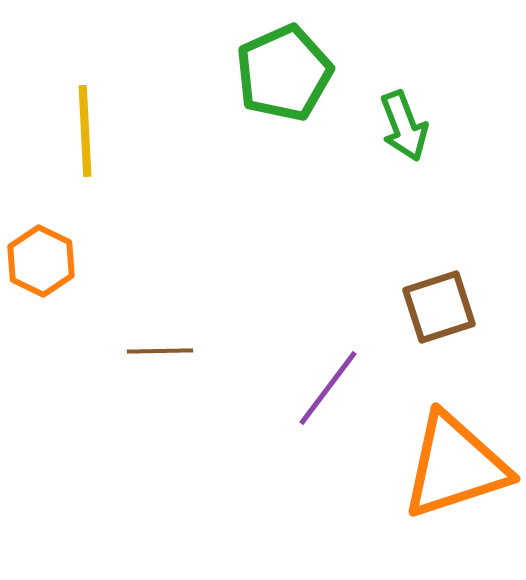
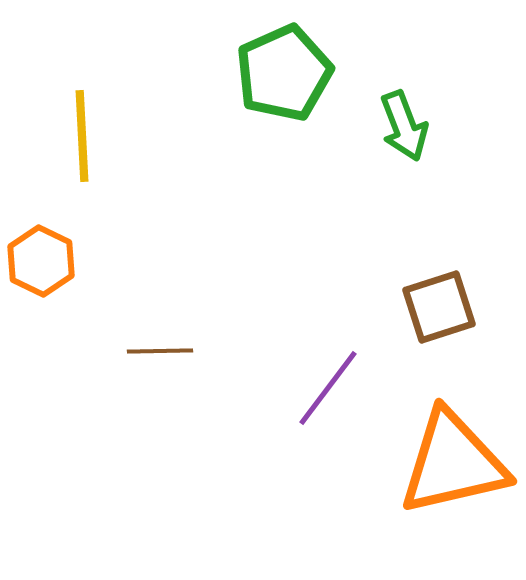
yellow line: moved 3 px left, 5 px down
orange triangle: moved 2 px left, 3 px up; rotated 5 degrees clockwise
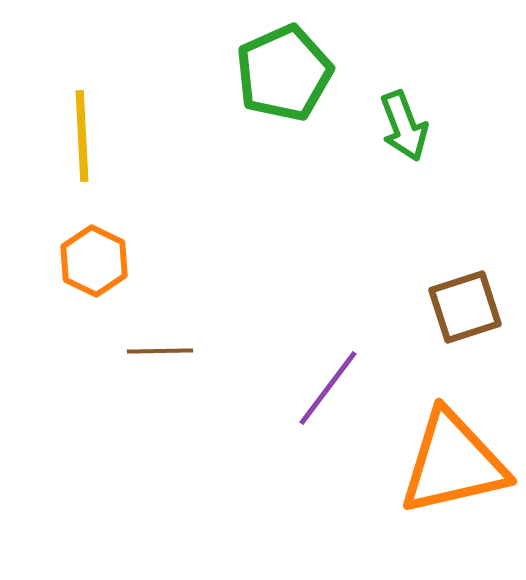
orange hexagon: moved 53 px right
brown square: moved 26 px right
